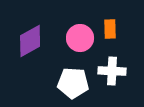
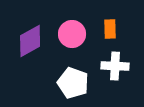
pink circle: moved 8 px left, 4 px up
white cross: moved 3 px right, 5 px up
white pentagon: rotated 16 degrees clockwise
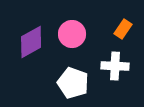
orange rectangle: moved 13 px right; rotated 36 degrees clockwise
purple diamond: moved 1 px right, 1 px down
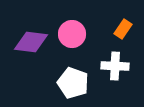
purple diamond: rotated 36 degrees clockwise
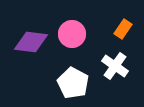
white cross: rotated 32 degrees clockwise
white pentagon: rotated 8 degrees clockwise
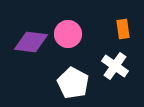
orange rectangle: rotated 42 degrees counterclockwise
pink circle: moved 4 px left
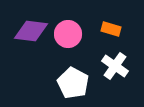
orange rectangle: moved 12 px left; rotated 66 degrees counterclockwise
purple diamond: moved 11 px up
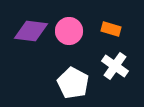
pink circle: moved 1 px right, 3 px up
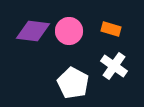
purple diamond: moved 2 px right
white cross: moved 1 px left
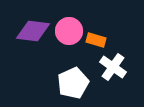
orange rectangle: moved 15 px left, 11 px down
white cross: moved 1 px left, 1 px down
white pentagon: rotated 20 degrees clockwise
